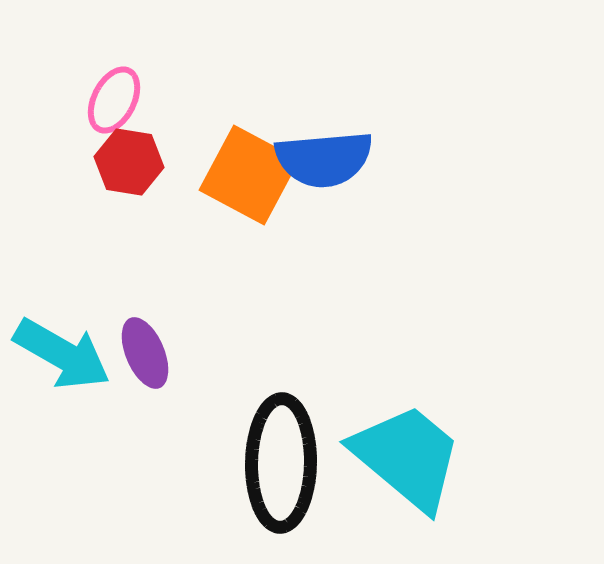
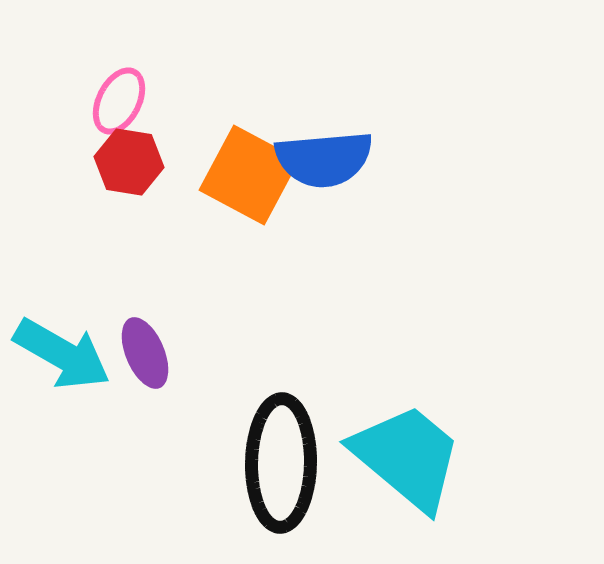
pink ellipse: moved 5 px right, 1 px down
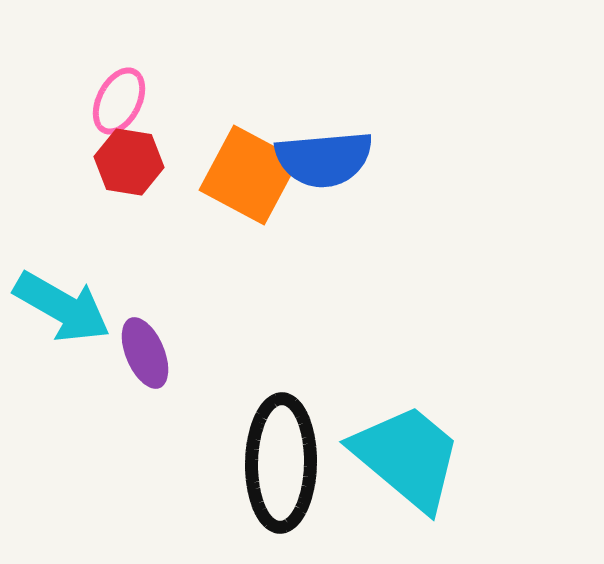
cyan arrow: moved 47 px up
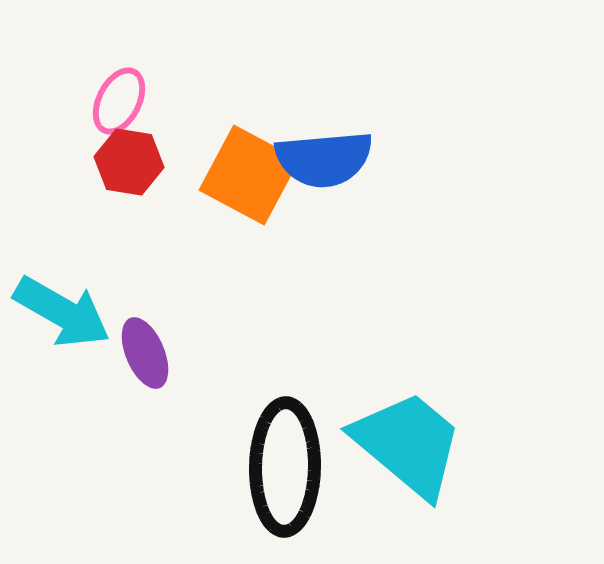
cyan arrow: moved 5 px down
cyan trapezoid: moved 1 px right, 13 px up
black ellipse: moved 4 px right, 4 px down
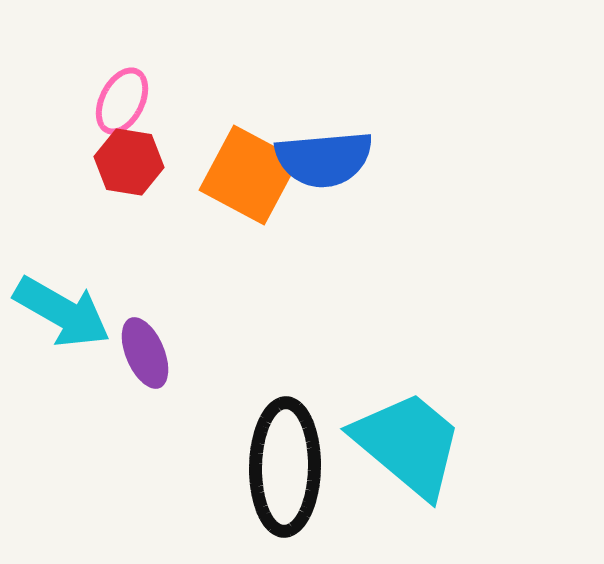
pink ellipse: moved 3 px right
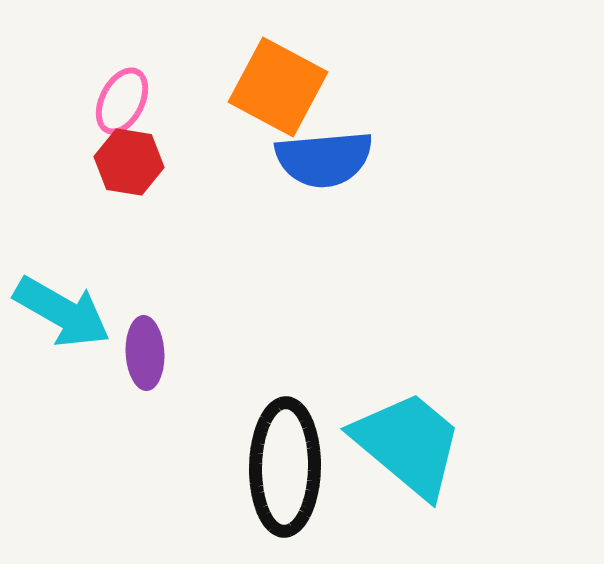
orange square: moved 29 px right, 88 px up
purple ellipse: rotated 20 degrees clockwise
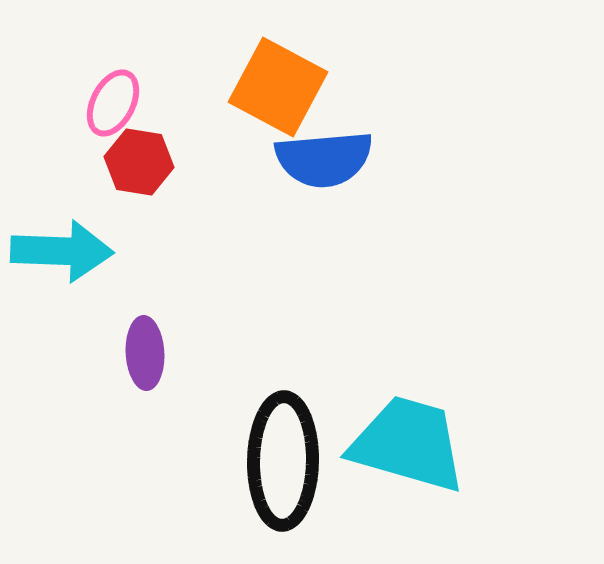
pink ellipse: moved 9 px left, 2 px down
red hexagon: moved 10 px right
cyan arrow: moved 61 px up; rotated 28 degrees counterclockwise
cyan trapezoid: rotated 24 degrees counterclockwise
black ellipse: moved 2 px left, 6 px up
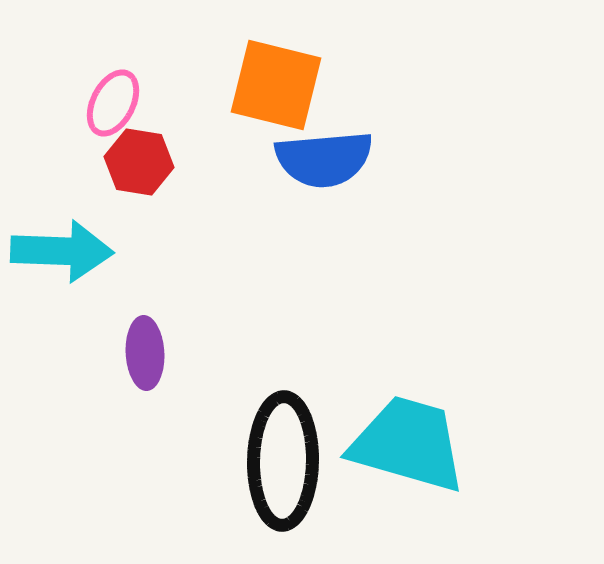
orange square: moved 2 px left, 2 px up; rotated 14 degrees counterclockwise
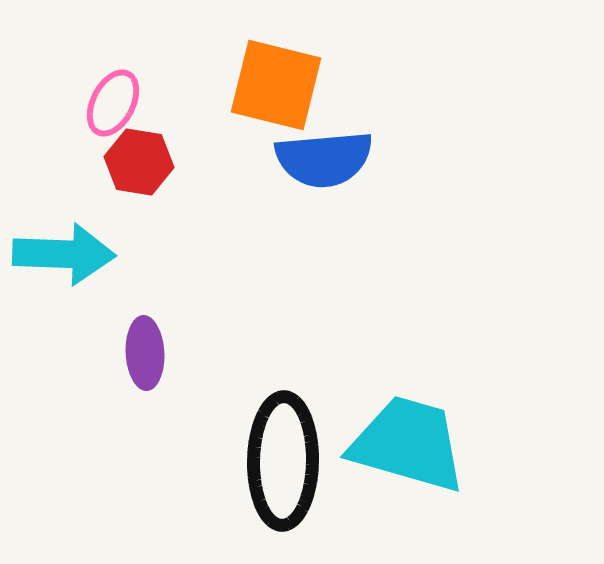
cyan arrow: moved 2 px right, 3 px down
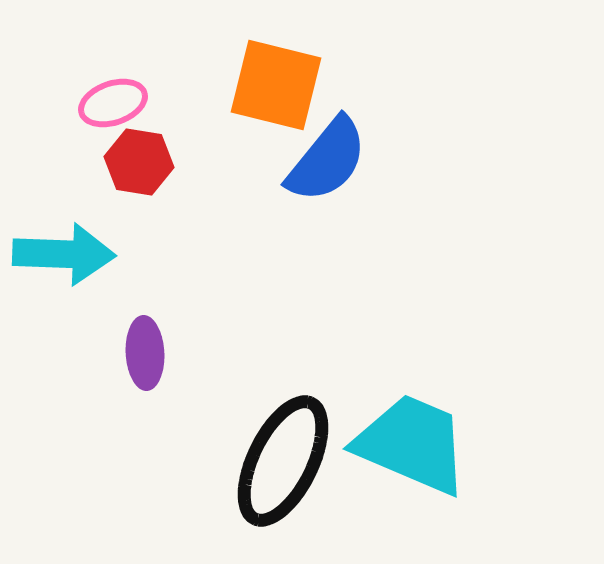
pink ellipse: rotated 44 degrees clockwise
blue semicircle: moved 3 px right, 1 px down; rotated 46 degrees counterclockwise
cyan trapezoid: moved 4 px right; rotated 7 degrees clockwise
black ellipse: rotated 25 degrees clockwise
